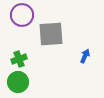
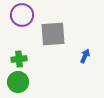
gray square: moved 2 px right
green cross: rotated 14 degrees clockwise
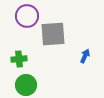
purple circle: moved 5 px right, 1 px down
green circle: moved 8 px right, 3 px down
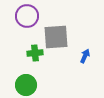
gray square: moved 3 px right, 3 px down
green cross: moved 16 px right, 6 px up
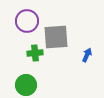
purple circle: moved 5 px down
blue arrow: moved 2 px right, 1 px up
